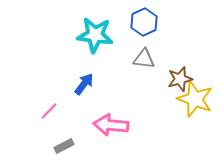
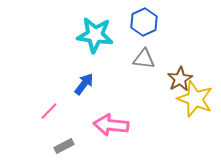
brown star: rotated 15 degrees counterclockwise
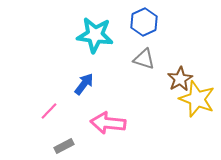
gray triangle: rotated 10 degrees clockwise
yellow star: moved 2 px right
pink arrow: moved 3 px left, 2 px up
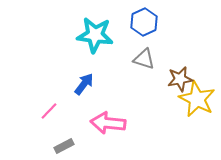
brown star: rotated 20 degrees clockwise
yellow star: rotated 6 degrees clockwise
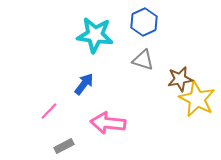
gray triangle: moved 1 px left, 1 px down
